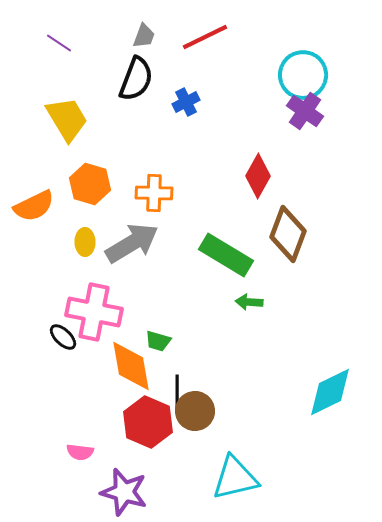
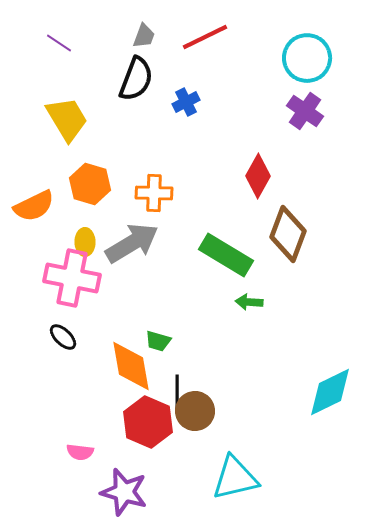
cyan circle: moved 4 px right, 17 px up
pink cross: moved 22 px left, 34 px up
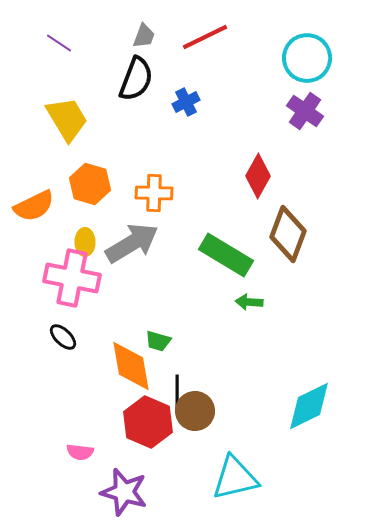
cyan diamond: moved 21 px left, 14 px down
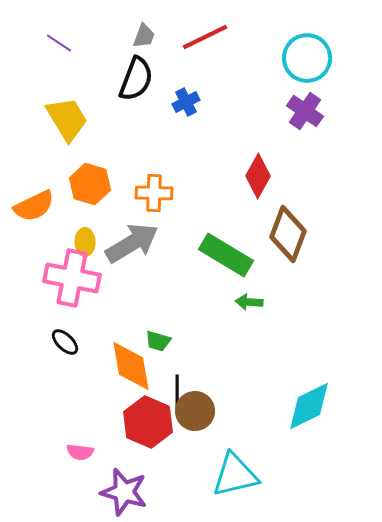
black ellipse: moved 2 px right, 5 px down
cyan triangle: moved 3 px up
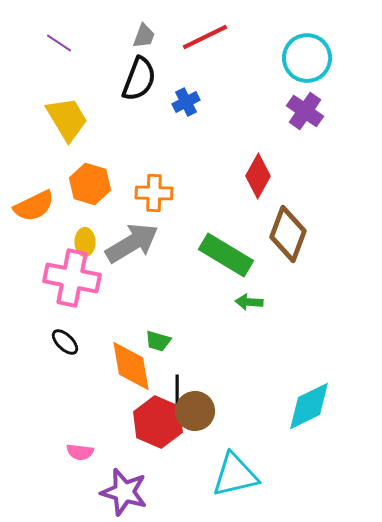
black semicircle: moved 3 px right
red hexagon: moved 10 px right
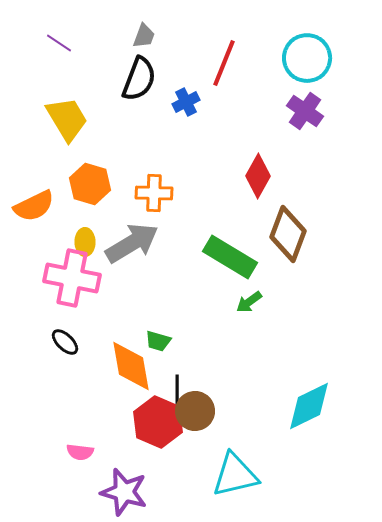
red line: moved 19 px right, 26 px down; rotated 42 degrees counterclockwise
green rectangle: moved 4 px right, 2 px down
green arrow: rotated 40 degrees counterclockwise
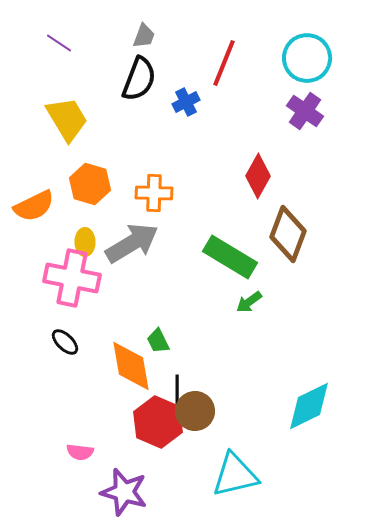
green trapezoid: rotated 48 degrees clockwise
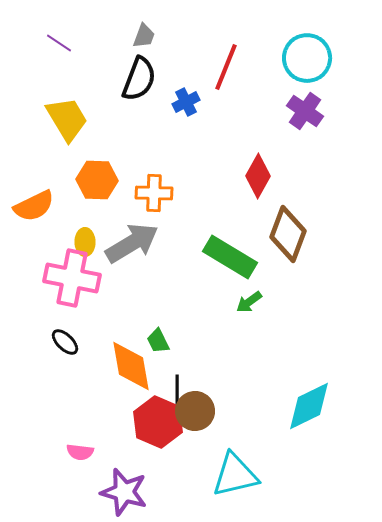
red line: moved 2 px right, 4 px down
orange hexagon: moved 7 px right, 4 px up; rotated 15 degrees counterclockwise
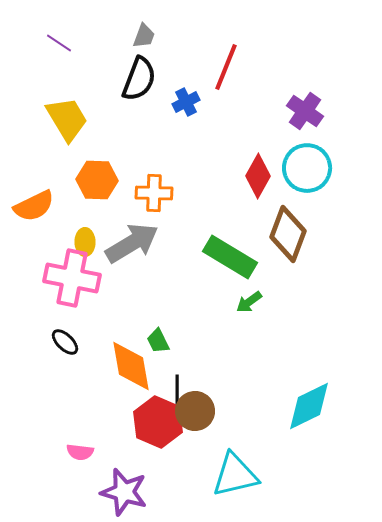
cyan circle: moved 110 px down
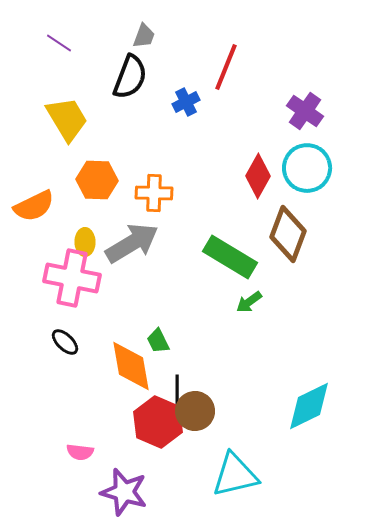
black semicircle: moved 9 px left, 2 px up
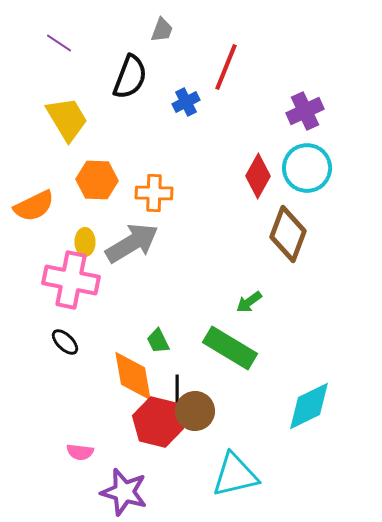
gray trapezoid: moved 18 px right, 6 px up
purple cross: rotated 30 degrees clockwise
green rectangle: moved 91 px down
pink cross: moved 1 px left, 2 px down
orange diamond: moved 2 px right, 10 px down
red hexagon: rotated 9 degrees counterclockwise
